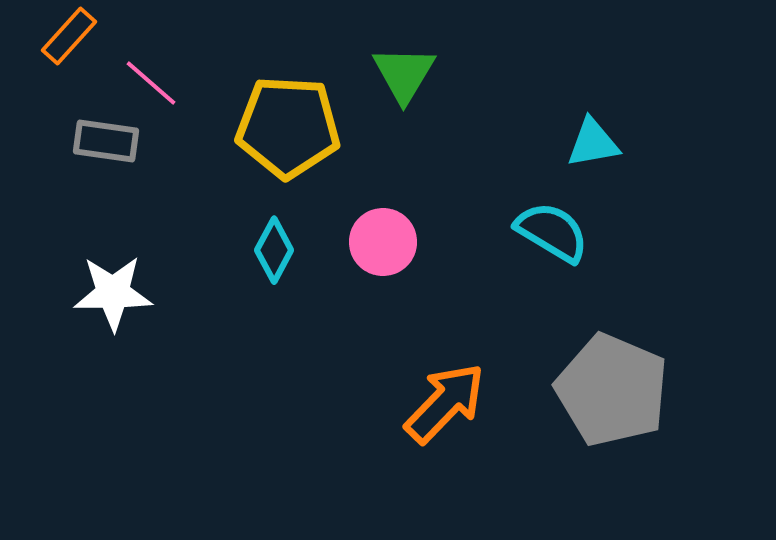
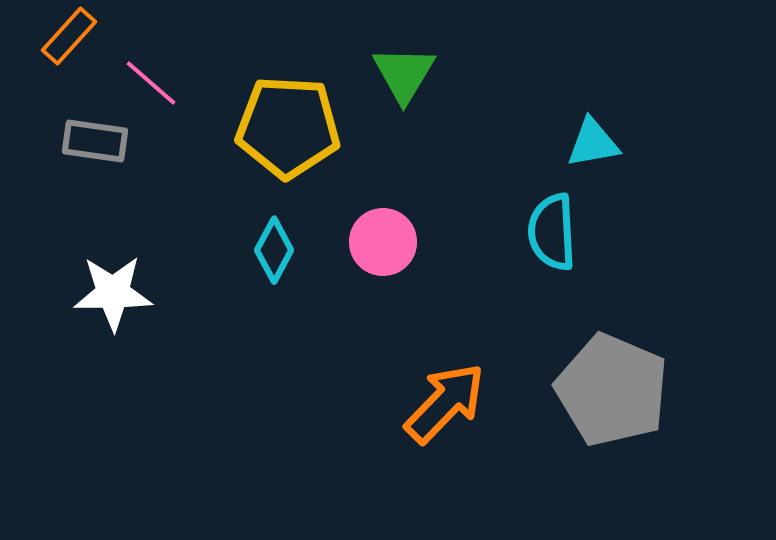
gray rectangle: moved 11 px left
cyan semicircle: rotated 124 degrees counterclockwise
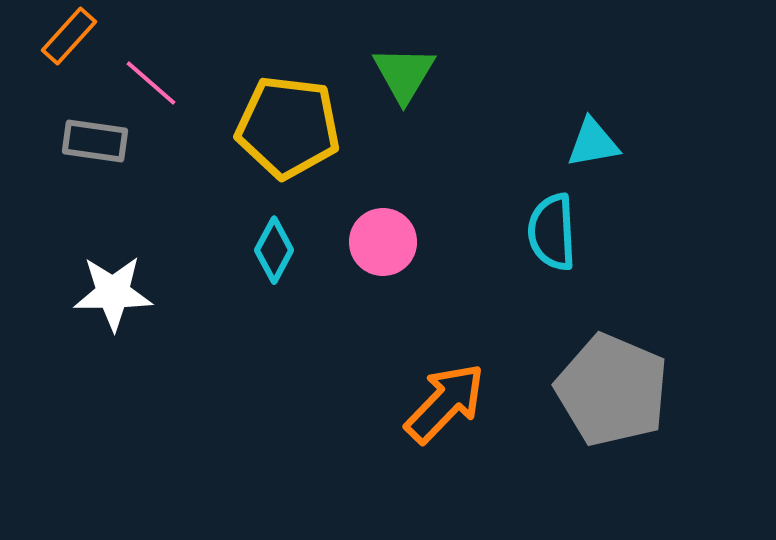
yellow pentagon: rotated 4 degrees clockwise
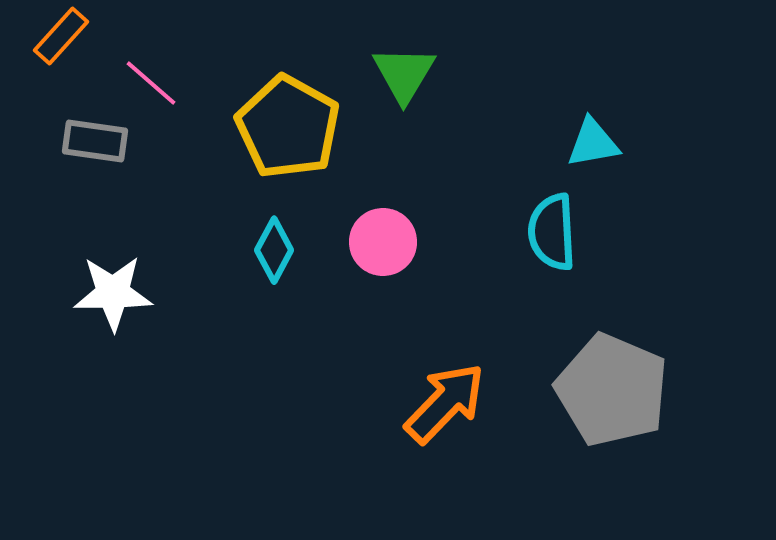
orange rectangle: moved 8 px left
yellow pentagon: rotated 22 degrees clockwise
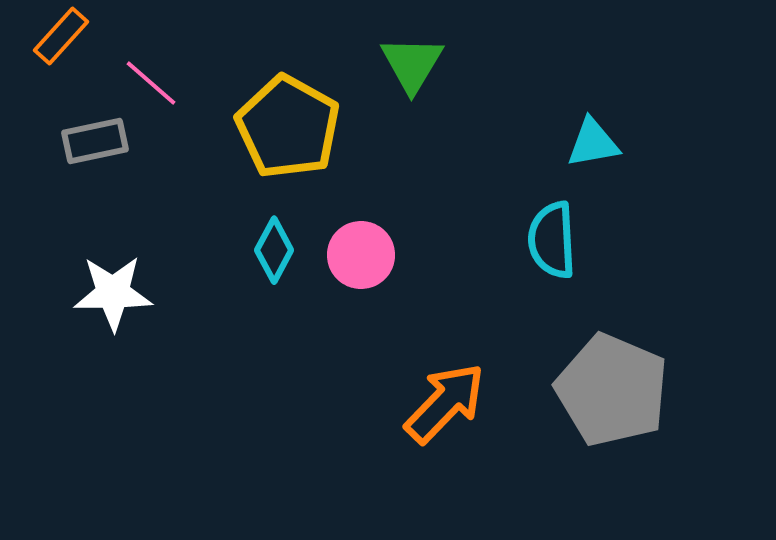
green triangle: moved 8 px right, 10 px up
gray rectangle: rotated 20 degrees counterclockwise
cyan semicircle: moved 8 px down
pink circle: moved 22 px left, 13 px down
